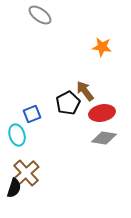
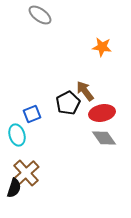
gray diamond: rotated 45 degrees clockwise
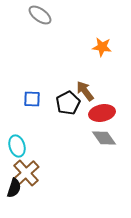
blue square: moved 15 px up; rotated 24 degrees clockwise
cyan ellipse: moved 11 px down
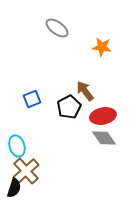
gray ellipse: moved 17 px right, 13 px down
blue square: rotated 24 degrees counterclockwise
black pentagon: moved 1 px right, 4 px down
red ellipse: moved 1 px right, 3 px down
brown cross: moved 2 px up
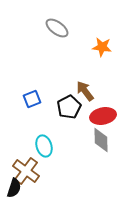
gray diamond: moved 3 px left, 2 px down; rotated 35 degrees clockwise
cyan ellipse: moved 27 px right
brown cross: rotated 12 degrees counterclockwise
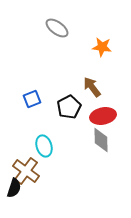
brown arrow: moved 7 px right, 4 px up
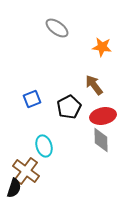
brown arrow: moved 2 px right, 2 px up
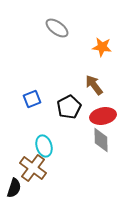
brown cross: moved 7 px right, 3 px up
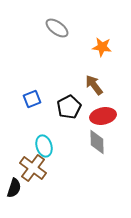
gray diamond: moved 4 px left, 2 px down
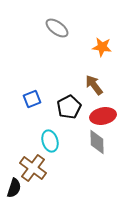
cyan ellipse: moved 6 px right, 5 px up
